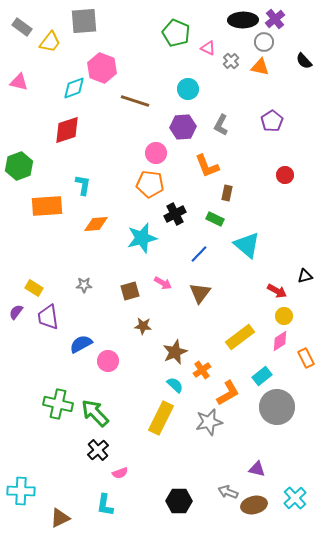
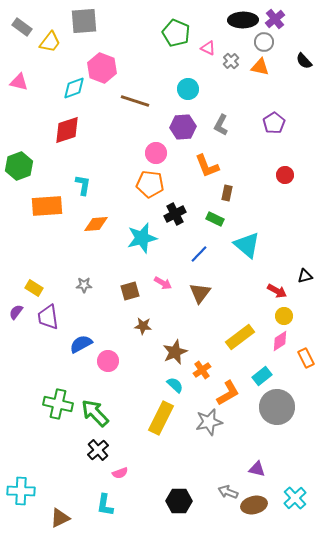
purple pentagon at (272, 121): moved 2 px right, 2 px down
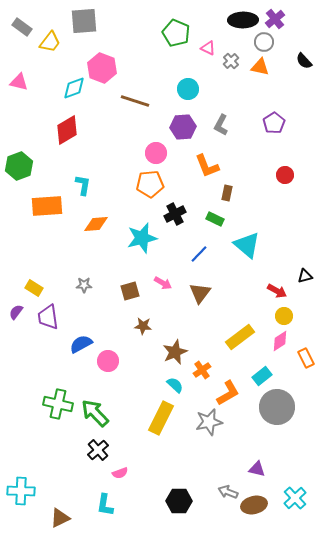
red diamond at (67, 130): rotated 12 degrees counterclockwise
orange pentagon at (150, 184): rotated 12 degrees counterclockwise
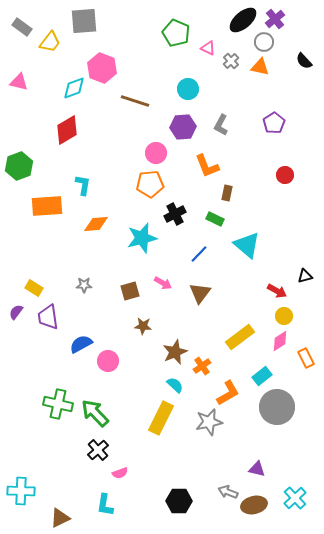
black ellipse at (243, 20): rotated 40 degrees counterclockwise
orange cross at (202, 370): moved 4 px up
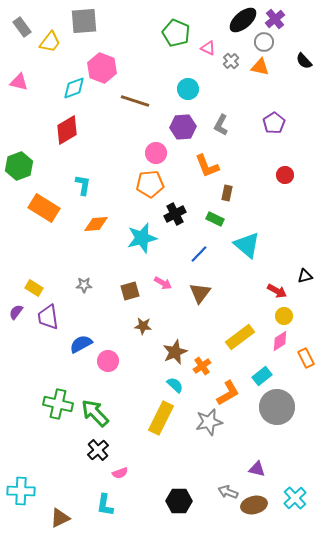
gray rectangle at (22, 27): rotated 18 degrees clockwise
orange rectangle at (47, 206): moved 3 px left, 2 px down; rotated 36 degrees clockwise
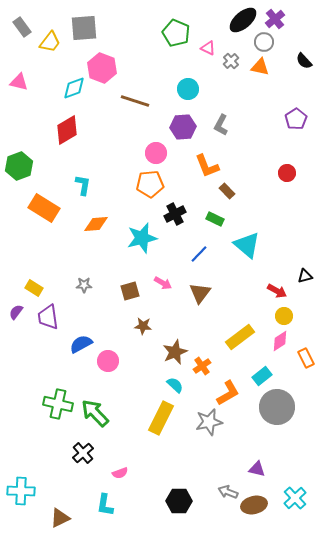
gray square at (84, 21): moved 7 px down
purple pentagon at (274, 123): moved 22 px right, 4 px up
red circle at (285, 175): moved 2 px right, 2 px up
brown rectangle at (227, 193): moved 2 px up; rotated 56 degrees counterclockwise
black cross at (98, 450): moved 15 px left, 3 px down
